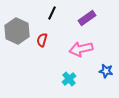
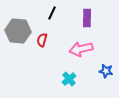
purple rectangle: rotated 54 degrees counterclockwise
gray hexagon: moved 1 px right; rotated 20 degrees counterclockwise
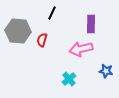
purple rectangle: moved 4 px right, 6 px down
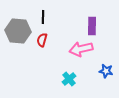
black line: moved 9 px left, 4 px down; rotated 24 degrees counterclockwise
purple rectangle: moved 1 px right, 2 px down
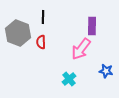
gray hexagon: moved 2 px down; rotated 15 degrees clockwise
red semicircle: moved 1 px left, 2 px down; rotated 16 degrees counterclockwise
pink arrow: rotated 40 degrees counterclockwise
